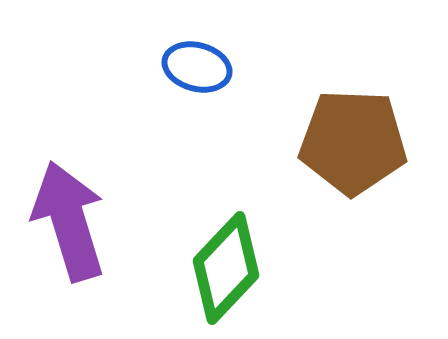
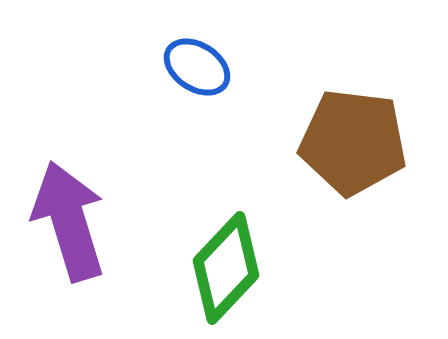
blue ellipse: rotated 18 degrees clockwise
brown pentagon: rotated 5 degrees clockwise
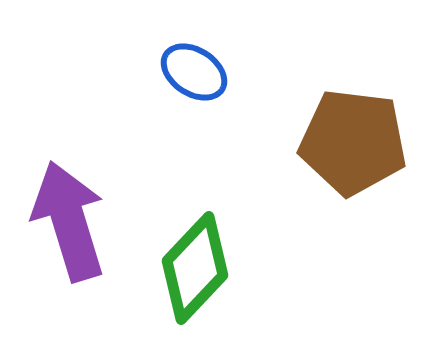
blue ellipse: moved 3 px left, 5 px down
green diamond: moved 31 px left
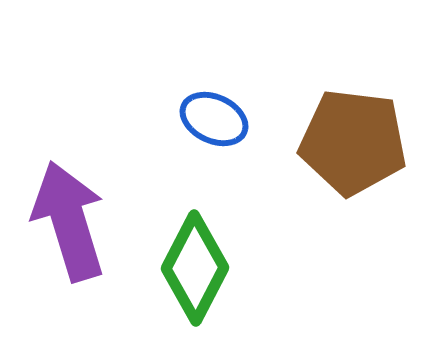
blue ellipse: moved 20 px right, 47 px down; rotated 8 degrees counterclockwise
green diamond: rotated 16 degrees counterclockwise
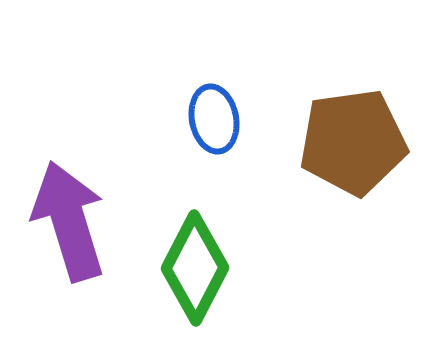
blue ellipse: rotated 54 degrees clockwise
brown pentagon: rotated 15 degrees counterclockwise
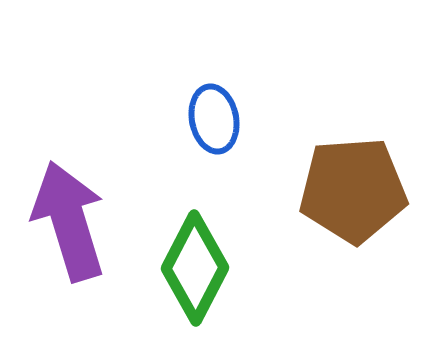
brown pentagon: moved 48 px down; rotated 4 degrees clockwise
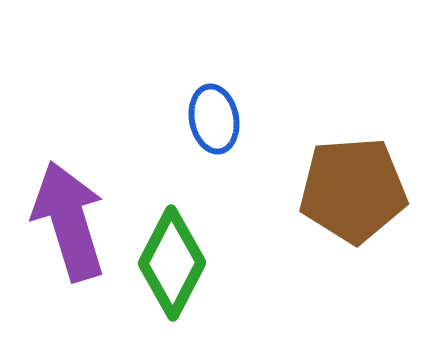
green diamond: moved 23 px left, 5 px up
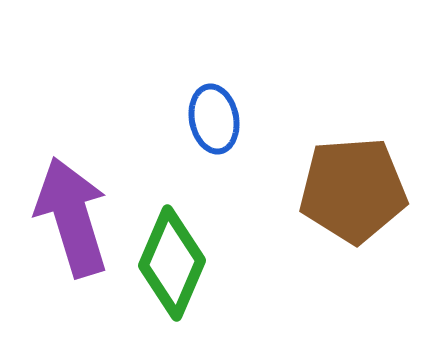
purple arrow: moved 3 px right, 4 px up
green diamond: rotated 4 degrees counterclockwise
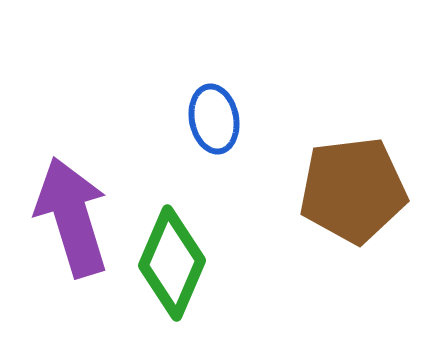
brown pentagon: rotated 3 degrees counterclockwise
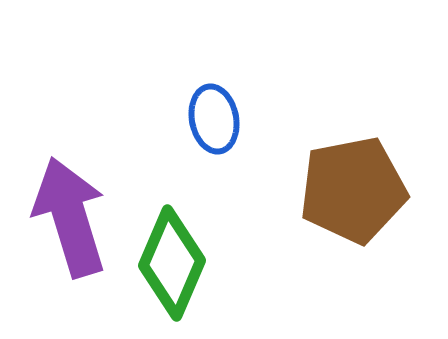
brown pentagon: rotated 4 degrees counterclockwise
purple arrow: moved 2 px left
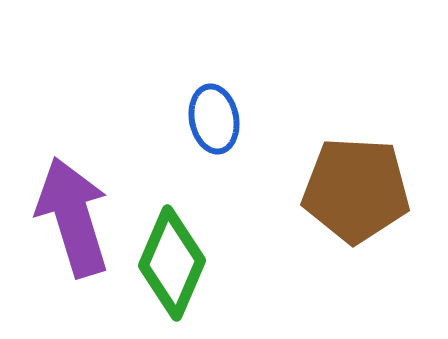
brown pentagon: moved 3 px right; rotated 14 degrees clockwise
purple arrow: moved 3 px right
